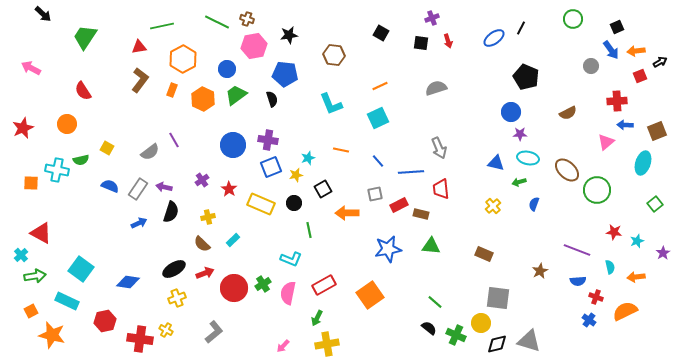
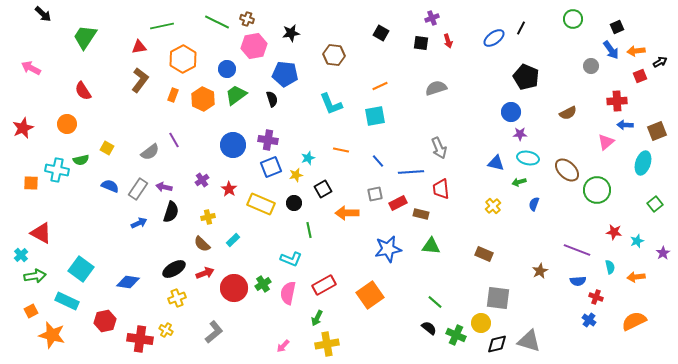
black star at (289, 35): moved 2 px right, 2 px up
orange rectangle at (172, 90): moved 1 px right, 5 px down
cyan square at (378, 118): moved 3 px left, 2 px up; rotated 15 degrees clockwise
red rectangle at (399, 205): moved 1 px left, 2 px up
orange semicircle at (625, 311): moved 9 px right, 10 px down
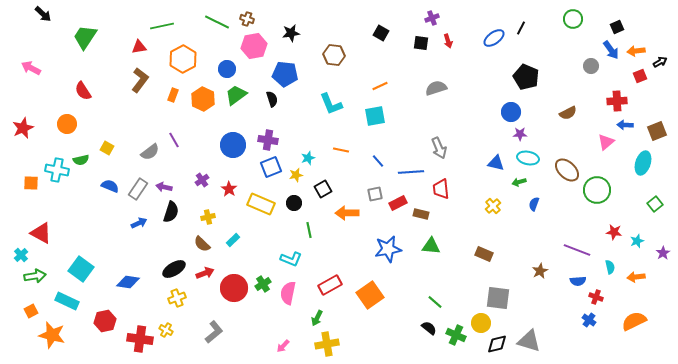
red rectangle at (324, 285): moved 6 px right
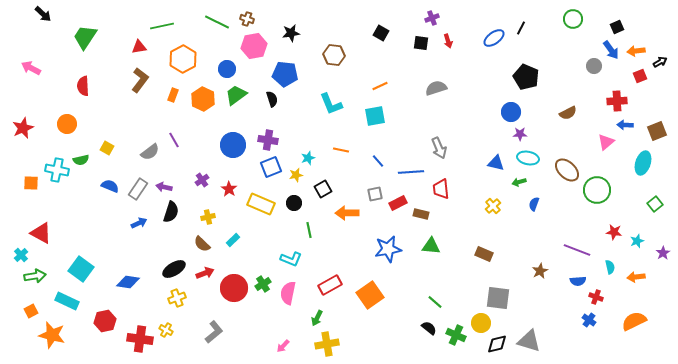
gray circle at (591, 66): moved 3 px right
red semicircle at (83, 91): moved 5 px up; rotated 30 degrees clockwise
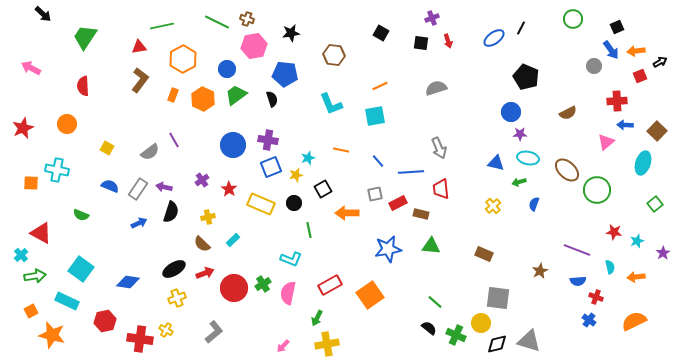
brown square at (657, 131): rotated 24 degrees counterclockwise
green semicircle at (81, 160): moved 55 px down; rotated 35 degrees clockwise
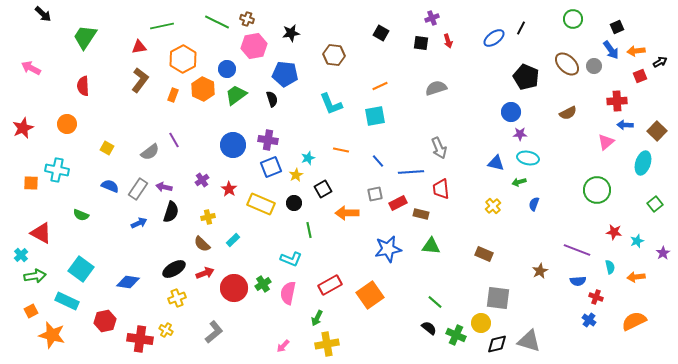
orange hexagon at (203, 99): moved 10 px up
brown ellipse at (567, 170): moved 106 px up
yellow star at (296, 175): rotated 16 degrees counterclockwise
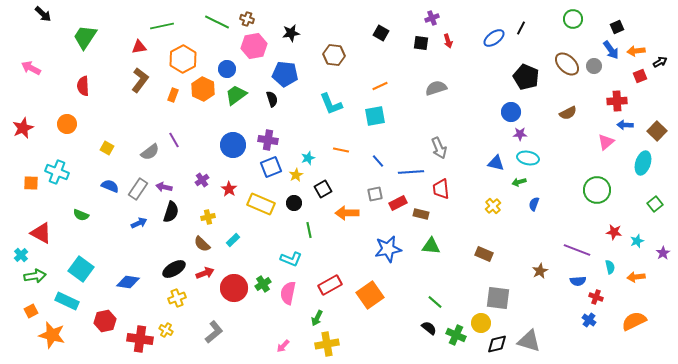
cyan cross at (57, 170): moved 2 px down; rotated 10 degrees clockwise
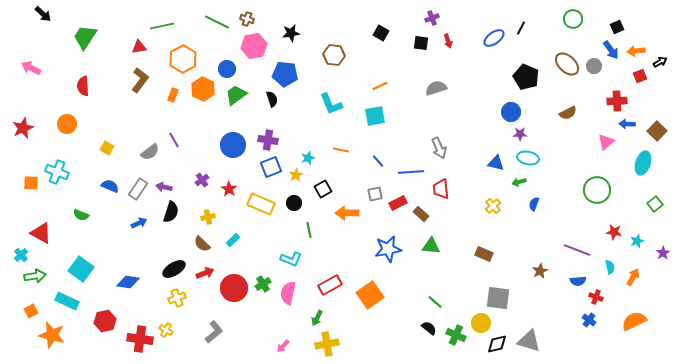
blue arrow at (625, 125): moved 2 px right, 1 px up
brown rectangle at (421, 214): rotated 28 degrees clockwise
orange arrow at (636, 277): moved 3 px left; rotated 126 degrees clockwise
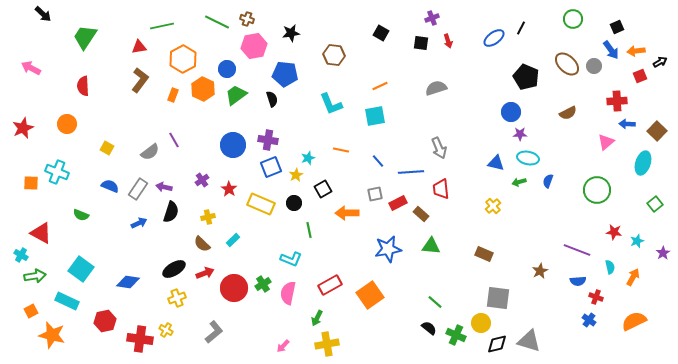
blue semicircle at (534, 204): moved 14 px right, 23 px up
cyan cross at (21, 255): rotated 16 degrees counterclockwise
